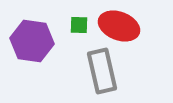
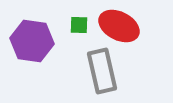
red ellipse: rotated 6 degrees clockwise
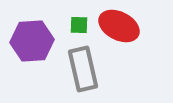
purple hexagon: rotated 12 degrees counterclockwise
gray rectangle: moved 19 px left, 2 px up
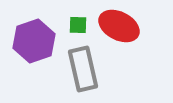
green square: moved 1 px left
purple hexagon: moved 2 px right; rotated 15 degrees counterclockwise
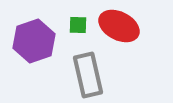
gray rectangle: moved 5 px right, 6 px down
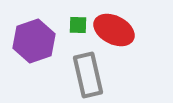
red ellipse: moved 5 px left, 4 px down
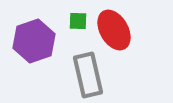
green square: moved 4 px up
red ellipse: rotated 33 degrees clockwise
